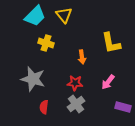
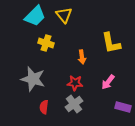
gray cross: moved 2 px left
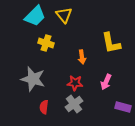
pink arrow: moved 2 px left; rotated 14 degrees counterclockwise
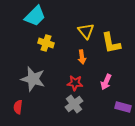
yellow triangle: moved 22 px right, 16 px down
red semicircle: moved 26 px left
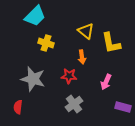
yellow triangle: rotated 12 degrees counterclockwise
red star: moved 6 px left, 7 px up
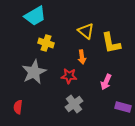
cyan trapezoid: rotated 15 degrees clockwise
gray star: moved 1 px right, 7 px up; rotated 30 degrees clockwise
